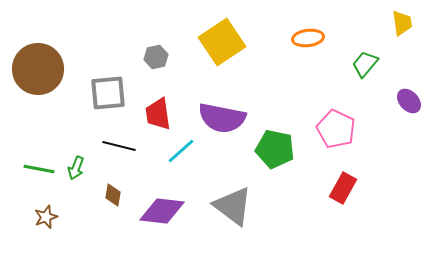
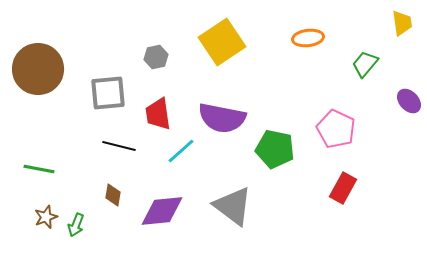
green arrow: moved 57 px down
purple diamond: rotated 12 degrees counterclockwise
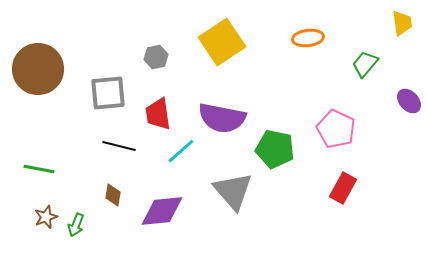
gray triangle: moved 15 px up; rotated 12 degrees clockwise
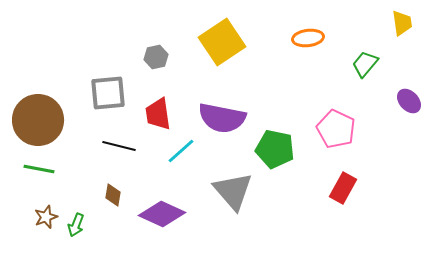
brown circle: moved 51 px down
purple diamond: moved 3 px down; rotated 30 degrees clockwise
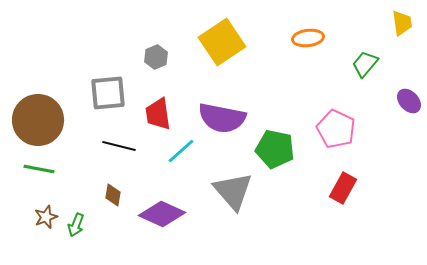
gray hexagon: rotated 10 degrees counterclockwise
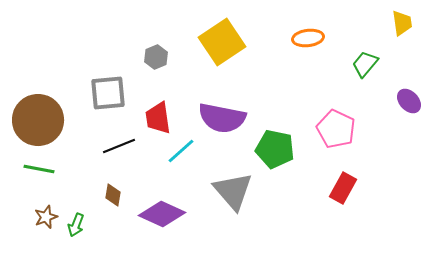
red trapezoid: moved 4 px down
black line: rotated 36 degrees counterclockwise
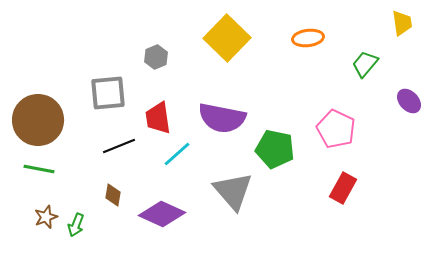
yellow square: moved 5 px right, 4 px up; rotated 12 degrees counterclockwise
cyan line: moved 4 px left, 3 px down
